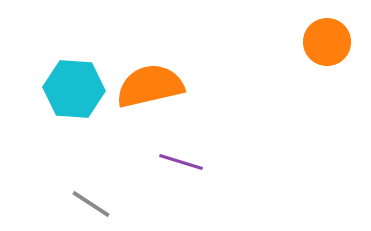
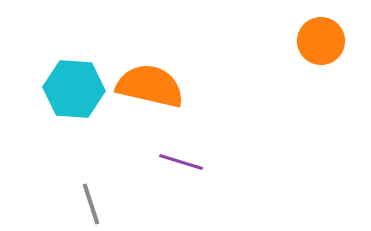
orange circle: moved 6 px left, 1 px up
orange semicircle: rotated 26 degrees clockwise
gray line: rotated 39 degrees clockwise
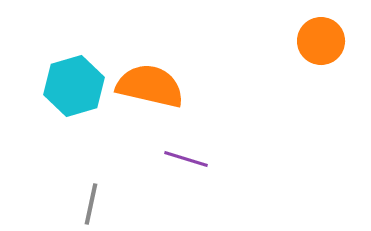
cyan hexagon: moved 3 px up; rotated 20 degrees counterclockwise
purple line: moved 5 px right, 3 px up
gray line: rotated 30 degrees clockwise
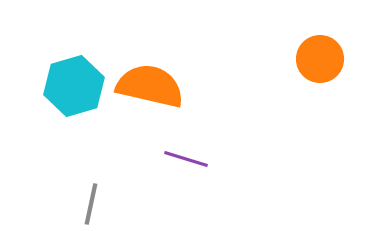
orange circle: moved 1 px left, 18 px down
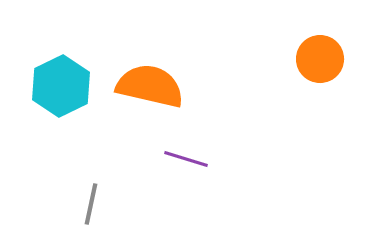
cyan hexagon: moved 13 px left; rotated 10 degrees counterclockwise
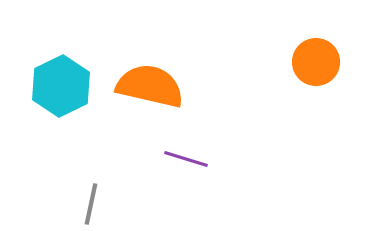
orange circle: moved 4 px left, 3 px down
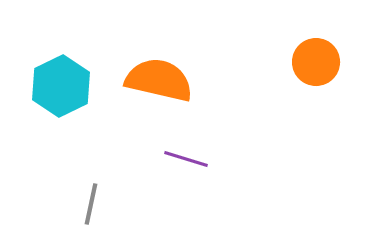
orange semicircle: moved 9 px right, 6 px up
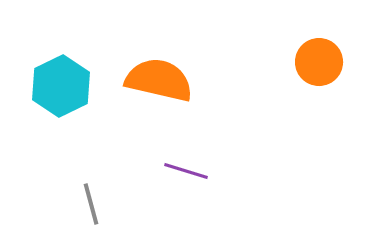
orange circle: moved 3 px right
purple line: moved 12 px down
gray line: rotated 27 degrees counterclockwise
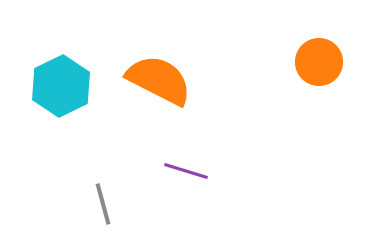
orange semicircle: rotated 14 degrees clockwise
gray line: moved 12 px right
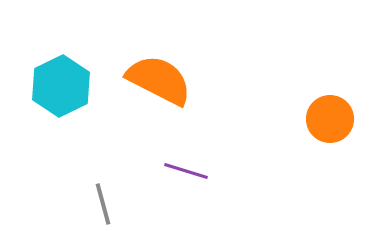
orange circle: moved 11 px right, 57 px down
